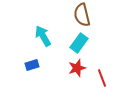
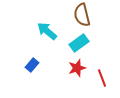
cyan arrow: moved 4 px right, 5 px up; rotated 20 degrees counterclockwise
cyan rectangle: rotated 18 degrees clockwise
blue rectangle: rotated 32 degrees counterclockwise
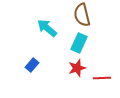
cyan arrow: moved 3 px up
cyan rectangle: rotated 30 degrees counterclockwise
red line: rotated 72 degrees counterclockwise
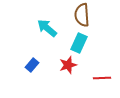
brown semicircle: rotated 10 degrees clockwise
red star: moved 9 px left, 3 px up
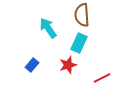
cyan arrow: moved 1 px right; rotated 15 degrees clockwise
red line: rotated 24 degrees counterclockwise
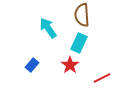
red star: moved 2 px right; rotated 18 degrees counterclockwise
